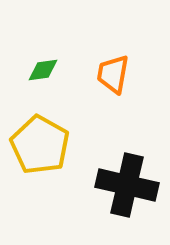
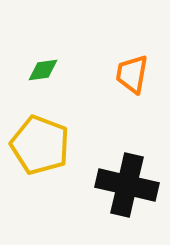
orange trapezoid: moved 19 px right
yellow pentagon: rotated 8 degrees counterclockwise
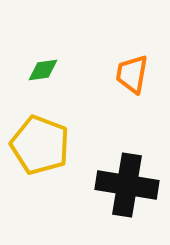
black cross: rotated 4 degrees counterclockwise
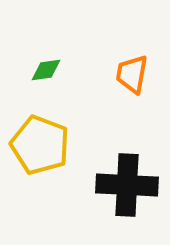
green diamond: moved 3 px right
black cross: rotated 6 degrees counterclockwise
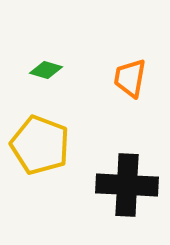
green diamond: rotated 24 degrees clockwise
orange trapezoid: moved 2 px left, 4 px down
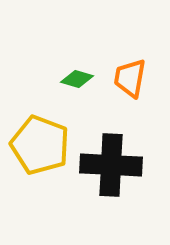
green diamond: moved 31 px right, 9 px down
black cross: moved 16 px left, 20 px up
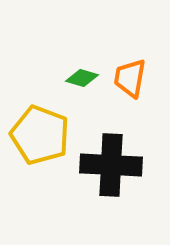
green diamond: moved 5 px right, 1 px up
yellow pentagon: moved 10 px up
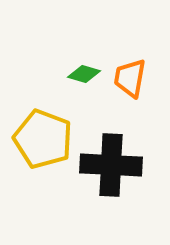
green diamond: moved 2 px right, 4 px up
yellow pentagon: moved 3 px right, 4 px down
